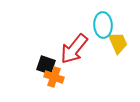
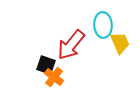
yellow trapezoid: moved 2 px right
red arrow: moved 3 px left, 4 px up
orange cross: rotated 18 degrees clockwise
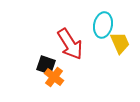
cyan ellipse: rotated 15 degrees clockwise
red arrow: moved 1 px left, 1 px up; rotated 72 degrees counterclockwise
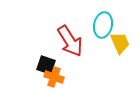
red arrow: moved 3 px up
orange cross: rotated 18 degrees counterclockwise
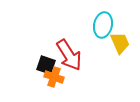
red arrow: moved 1 px left, 14 px down
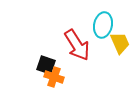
red arrow: moved 8 px right, 10 px up
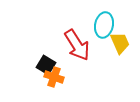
cyan ellipse: moved 1 px right
black square: rotated 12 degrees clockwise
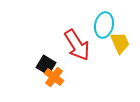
orange cross: rotated 18 degrees clockwise
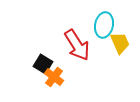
black square: moved 3 px left, 1 px up
